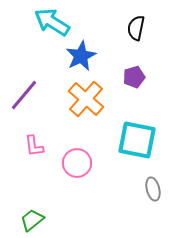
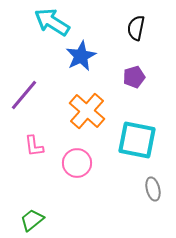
orange cross: moved 1 px right, 12 px down
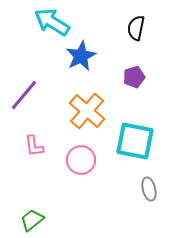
cyan square: moved 2 px left, 1 px down
pink circle: moved 4 px right, 3 px up
gray ellipse: moved 4 px left
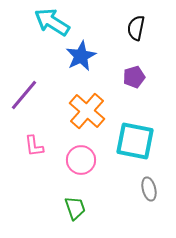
green trapezoid: moved 43 px right, 12 px up; rotated 110 degrees clockwise
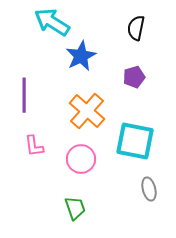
purple line: rotated 40 degrees counterclockwise
pink circle: moved 1 px up
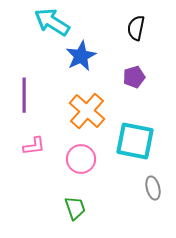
pink L-shape: rotated 90 degrees counterclockwise
gray ellipse: moved 4 px right, 1 px up
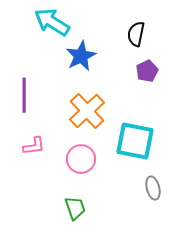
black semicircle: moved 6 px down
purple pentagon: moved 13 px right, 6 px up; rotated 10 degrees counterclockwise
orange cross: rotated 6 degrees clockwise
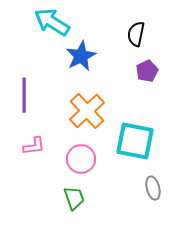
green trapezoid: moved 1 px left, 10 px up
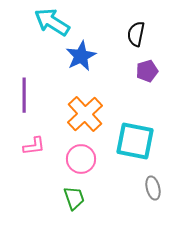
purple pentagon: rotated 10 degrees clockwise
orange cross: moved 2 px left, 3 px down
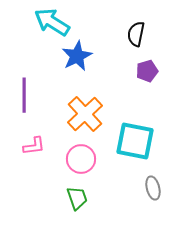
blue star: moved 4 px left
green trapezoid: moved 3 px right
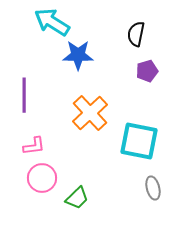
blue star: moved 1 px right, 1 px up; rotated 28 degrees clockwise
orange cross: moved 5 px right, 1 px up
cyan square: moved 4 px right
pink circle: moved 39 px left, 19 px down
green trapezoid: rotated 65 degrees clockwise
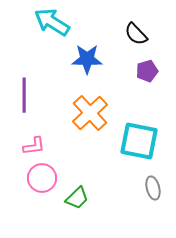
black semicircle: rotated 55 degrees counterclockwise
blue star: moved 9 px right, 4 px down
